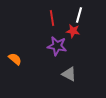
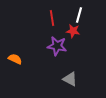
orange semicircle: rotated 16 degrees counterclockwise
gray triangle: moved 1 px right, 5 px down
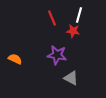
red line: rotated 14 degrees counterclockwise
purple star: moved 9 px down
gray triangle: moved 1 px right, 1 px up
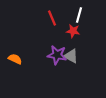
gray triangle: moved 22 px up
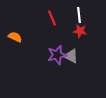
white line: rotated 21 degrees counterclockwise
red star: moved 7 px right
purple star: rotated 24 degrees counterclockwise
orange semicircle: moved 22 px up
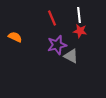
purple star: moved 10 px up
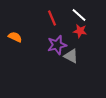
white line: rotated 42 degrees counterclockwise
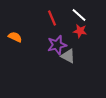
gray triangle: moved 3 px left
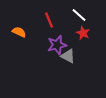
red line: moved 3 px left, 2 px down
red star: moved 3 px right, 2 px down; rotated 16 degrees clockwise
orange semicircle: moved 4 px right, 5 px up
